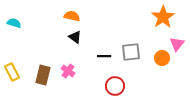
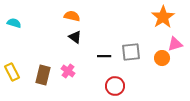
pink triangle: moved 2 px left; rotated 35 degrees clockwise
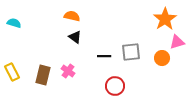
orange star: moved 2 px right, 2 px down
pink triangle: moved 2 px right, 2 px up
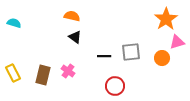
orange star: moved 1 px right
yellow rectangle: moved 1 px right, 1 px down
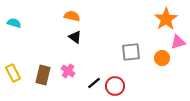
pink triangle: moved 1 px right
black line: moved 10 px left, 27 px down; rotated 40 degrees counterclockwise
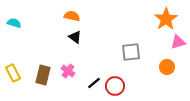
orange circle: moved 5 px right, 9 px down
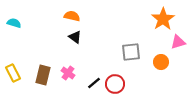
orange star: moved 3 px left
orange circle: moved 6 px left, 5 px up
pink cross: moved 2 px down
red circle: moved 2 px up
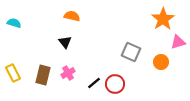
black triangle: moved 10 px left, 5 px down; rotated 16 degrees clockwise
gray square: rotated 30 degrees clockwise
pink cross: rotated 24 degrees clockwise
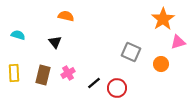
orange semicircle: moved 6 px left
cyan semicircle: moved 4 px right, 12 px down
black triangle: moved 10 px left
orange circle: moved 2 px down
yellow rectangle: moved 1 px right; rotated 24 degrees clockwise
red circle: moved 2 px right, 4 px down
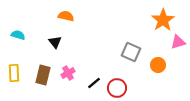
orange star: moved 1 px down
orange circle: moved 3 px left, 1 px down
